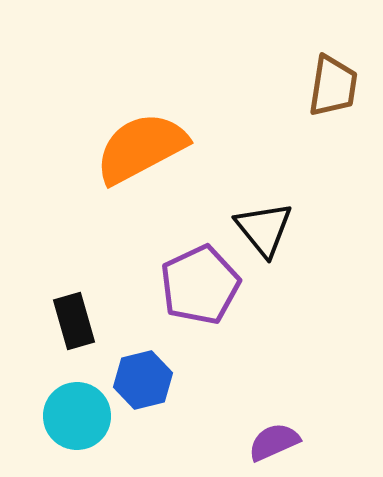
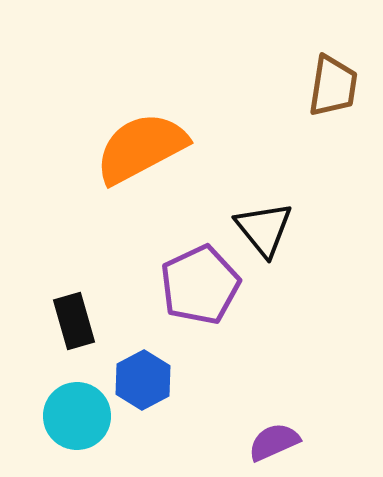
blue hexagon: rotated 14 degrees counterclockwise
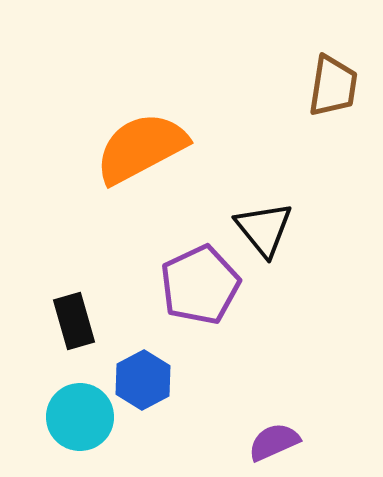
cyan circle: moved 3 px right, 1 px down
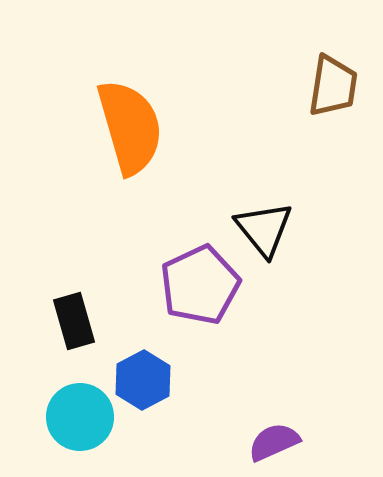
orange semicircle: moved 11 px left, 21 px up; rotated 102 degrees clockwise
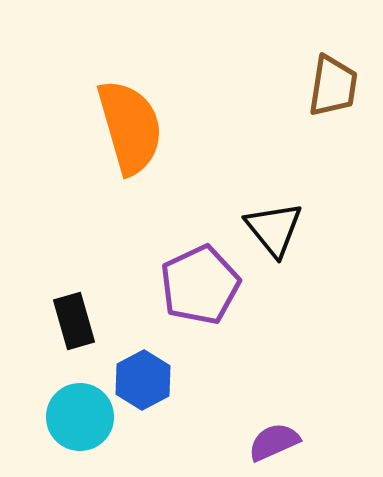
black triangle: moved 10 px right
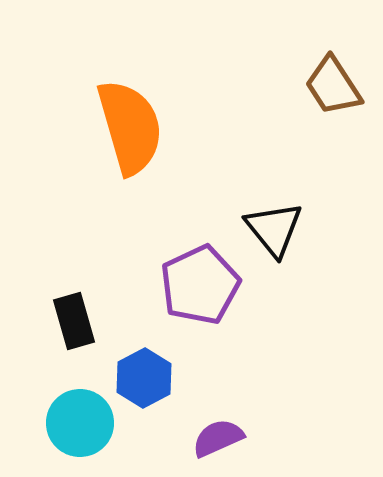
brown trapezoid: rotated 138 degrees clockwise
blue hexagon: moved 1 px right, 2 px up
cyan circle: moved 6 px down
purple semicircle: moved 56 px left, 4 px up
